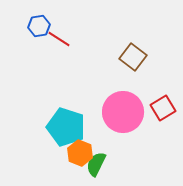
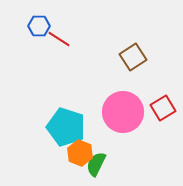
blue hexagon: rotated 10 degrees clockwise
brown square: rotated 20 degrees clockwise
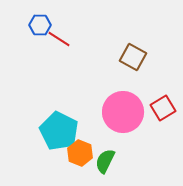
blue hexagon: moved 1 px right, 1 px up
brown square: rotated 28 degrees counterclockwise
cyan pentagon: moved 7 px left, 4 px down; rotated 9 degrees clockwise
green semicircle: moved 9 px right, 3 px up
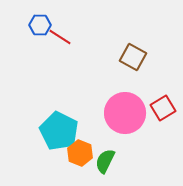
red line: moved 1 px right, 2 px up
pink circle: moved 2 px right, 1 px down
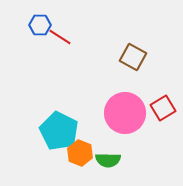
green semicircle: moved 3 px right, 1 px up; rotated 115 degrees counterclockwise
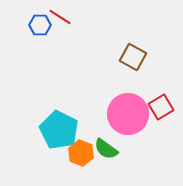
red line: moved 20 px up
red square: moved 2 px left, 1 px up
pink circle: moved 3 px right, 1 px down
cyan pentagon: moved 1 px up
orange hexagon: moved 1 px right
green semicircle: moved 2 px left, 11 px up; rotated 35 degrees clockwise
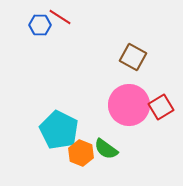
pink circle: moved 1 px right, 9 px up
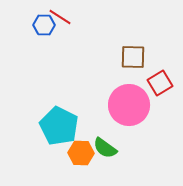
blue hexagon: moved 4 px right
brown square: rotated 28 degrees counterclockwise
red square: moved 1 px left, 24 px up
cyan pentagon: moved 4 px up
green semicircle: moved 1 px left, 1 px up
orange hexagon: rotated 20 degrees counterclockwise
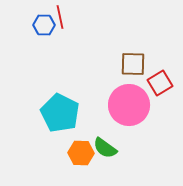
red line: rotated 45 degrees clockwise
brown square: moved 7 px down
cyan pentagon: moved 1 px right, 13 px up
